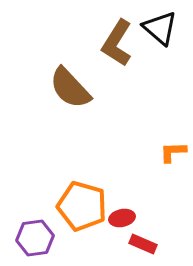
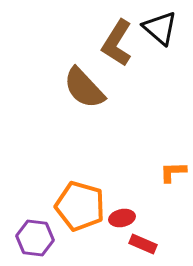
brown semicircle: moved 14 px right
orange L-shape: moved 20 px down
orange pentagon: moved 2 px left
purple hexagon: rotated 15 degrees clockwise
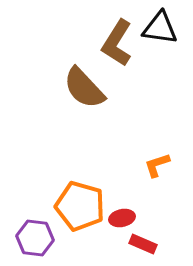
black triangle: rotated 33 degrees counterclockwise
orange L-shape: moved 16 px left, 7 px up; rotated 16 degrees counterclockwise
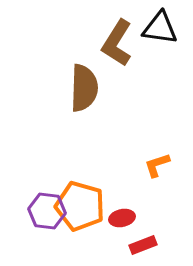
brown semicircle: rotated 135 degrees counterclockwise
purple hexagon: moved 12 px right, 27 px up
red rectangle: moved 1 px down; rotated 44 degrees counterclockwise
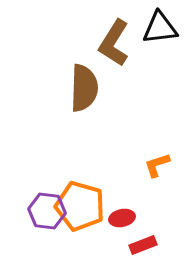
black triangle: rotated 15 degrees counterclockwise
brown L-shape: moved 3 px left
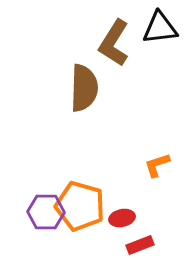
purple hexagon: moved 1 px left, 1 px down; rotated 6 degrees counterclockwise
red rectangle: moved 3 px left
